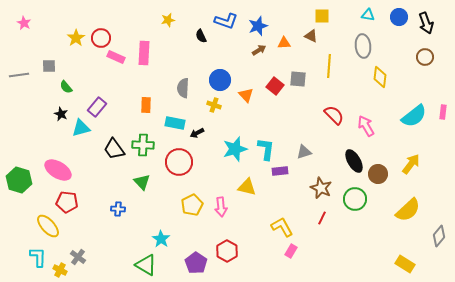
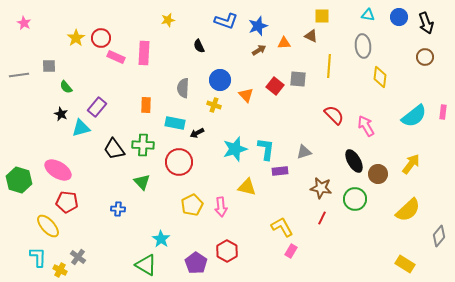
black semicircle at (201, 36): moved 2 px left, 10 px down
brown star at (321, 188): rotated 15 degrees counterclockwise
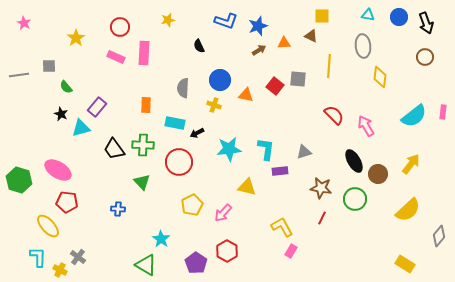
red circle at (101, 38): moved 19 px right, 11 px up
orange triangle at (246, 95): rotated 35 degrees counterclockwise
cyan star at (235, 149): moved 6 px left; rotated 10 degrees clockwise
pink arrow at (221, 207): moved 2 px right, 6 px down; rotated 48 degrees clockwise
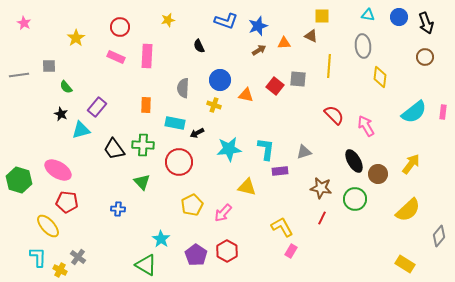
pink rectangle at (144, 53): moved 3 px right, 3 px down
cyan semicircle at (414, 116): moved 4 px up
cyan triangle at (81, 128): moved 2 px down
purple pentagon at (196, 263): moved 8 px up
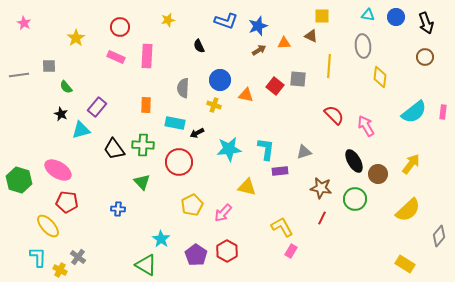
blue circle at (399, 17): moved 3 px left
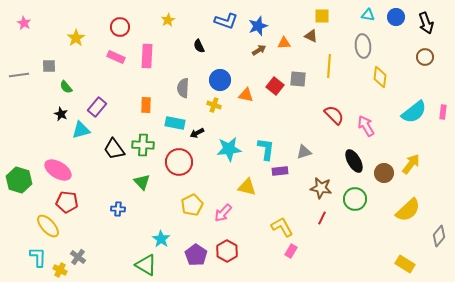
yellow star at (168, 20): rotated 16 degrees counterclockwise
brown circle at (378, 174): moved 6 px right, 1 px up
